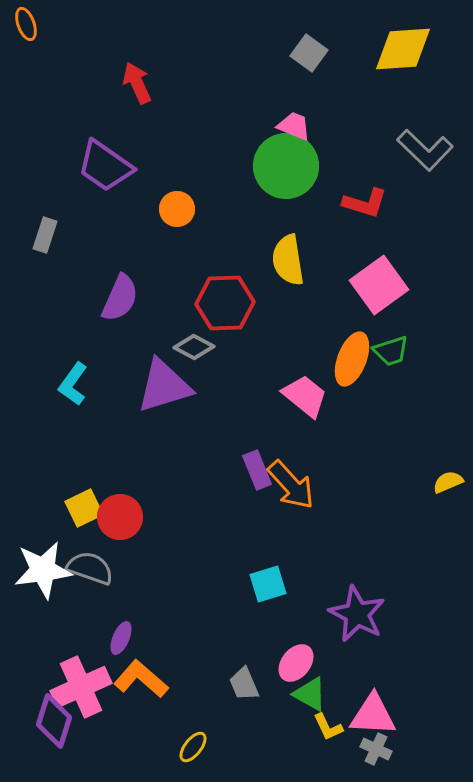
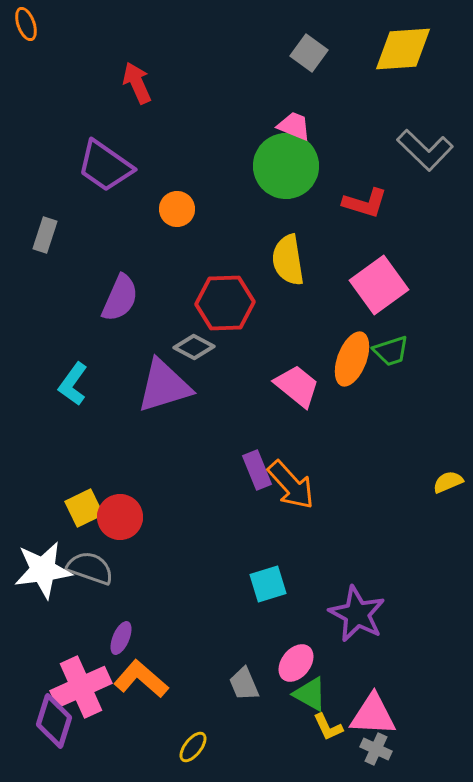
pink trapezoid at (305, 396): moved 8 px left, 10 px up
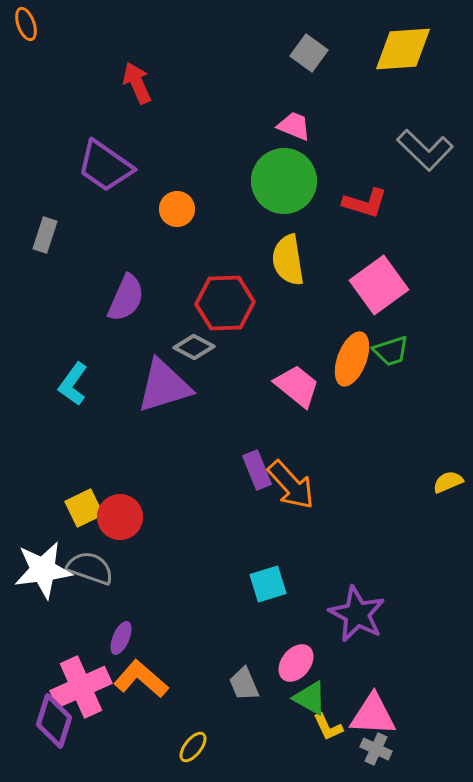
green circle at (286, 166): moved 2 px left, 15 px down
purple semicircle at (120, 298): moved 6 px right
green triangle at (310, 694): moved 4 px down
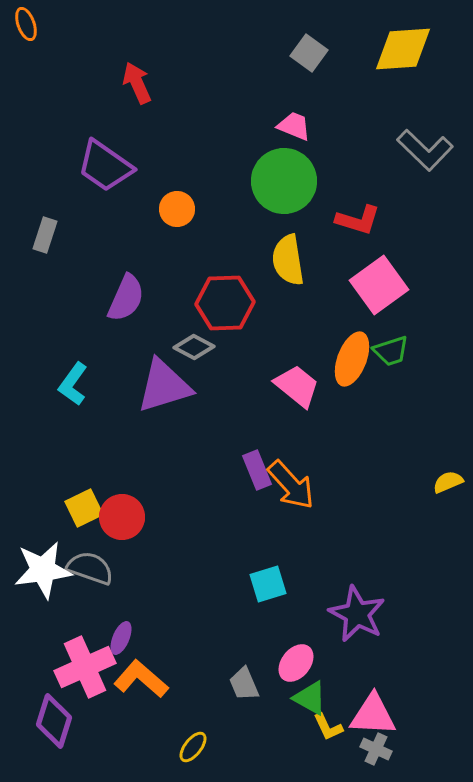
red L-shape at (365, 203): moved 7 px left, 17 px down
red circle at (120, 517): moved 2 px right
pink cross at (81, 687): moved 4 px right, 20 px up
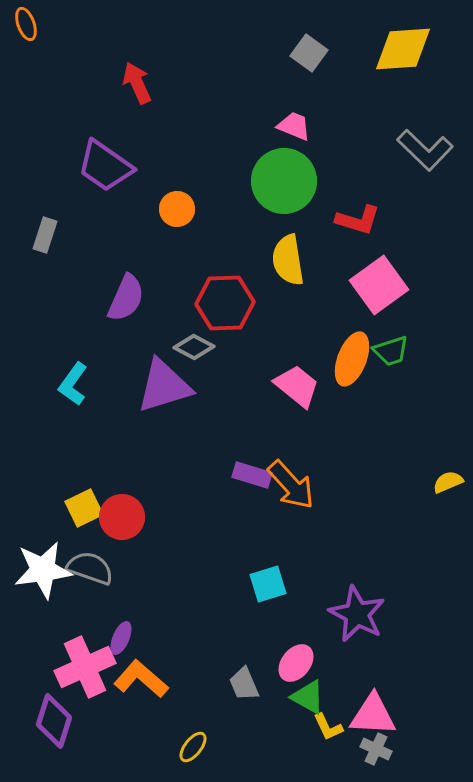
purple rectangle at (257, 470): moved 5 px left, 5 px down; rotated 51 degrees counterclockwise
green triangle at (310, 698): moved 2 px left, 1 px up
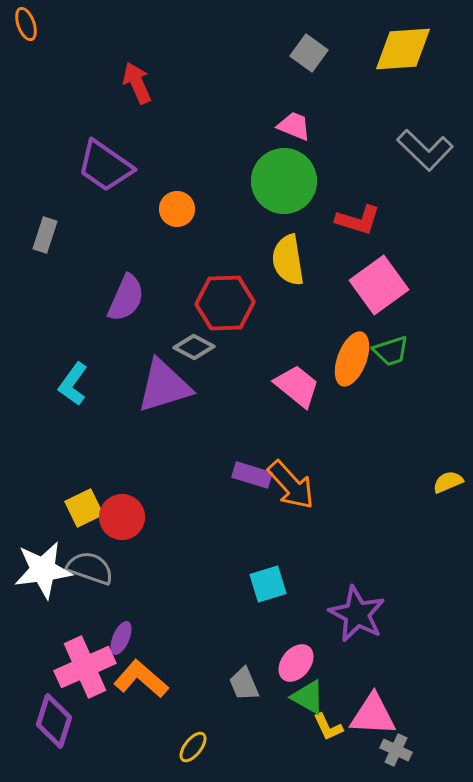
gray cross at (376, 749): moved 20 px right, 1 px down
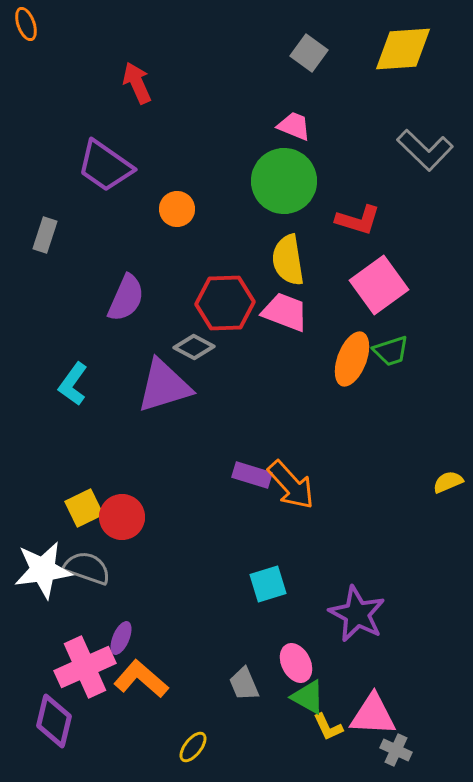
pink trapezoid at (297, 386): moved 12 px left, 74 px up; rotated 18 degrees counterclockwise
gray semicircle at (90, 568): moved 3 px left
pink ellipse at (296, 663): rotated 66 degrees counterclockwise
purple diamond at (54, 721): rotated 4 degrees counterclockwise
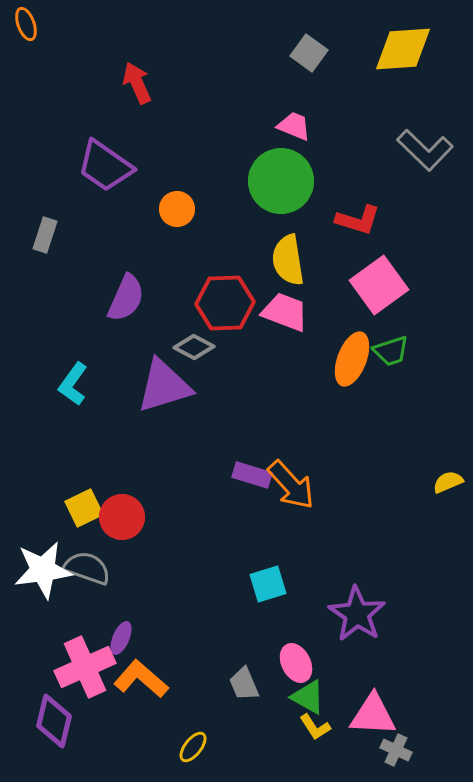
green circle at (284, 181): moved 3 px left
purple star at (357, 614): rotated 6 degrees clockwise
yellow L-shape at (328, 727): moved 13 px left; rotated 8 degrees counterclockwise
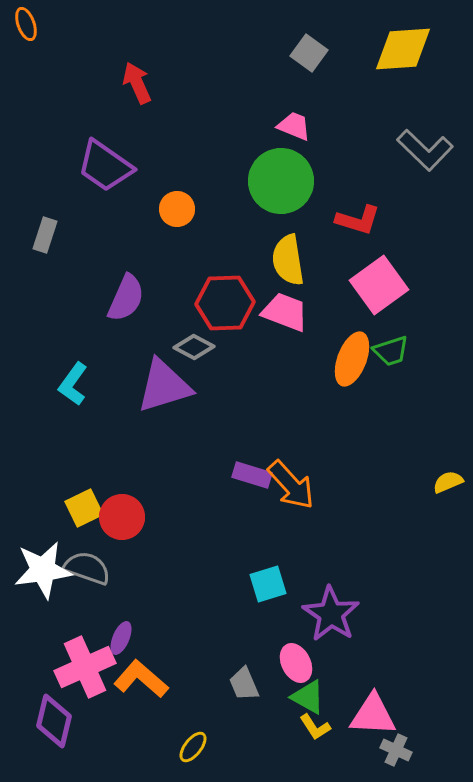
purple star at (357, 614): moved 26 px left
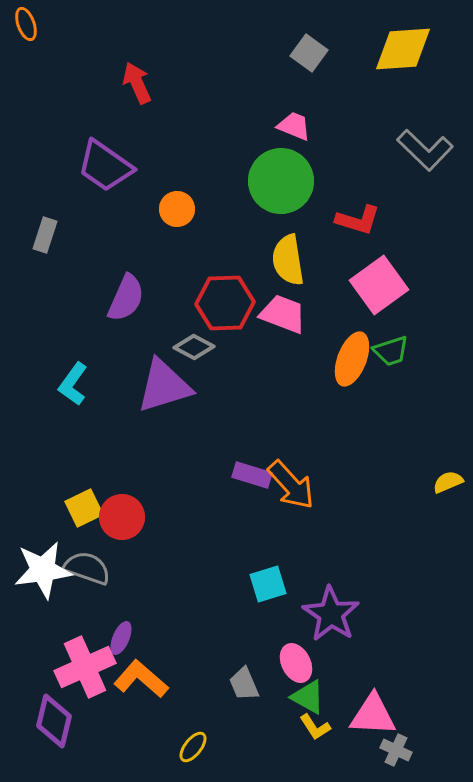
pink trapezoid at (285, 312): moved 2 px left, 2 px down
